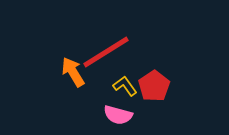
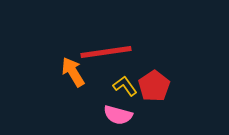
red line: rotated 24 degrees clockwise
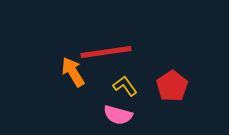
red pentagon: moved 18 px right
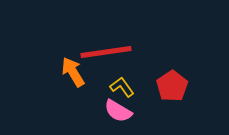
yellow L-shape: moved 3 px left, 1 px down
pink semicircle: moved 4 px up; rotated 16 degrees clockwise
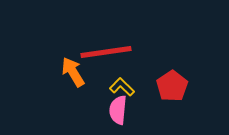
yellow L-shape: rotated 10 degrees counterclockwise
pink semicircle: moved 1 px up; rotated 64 degrees clockwise
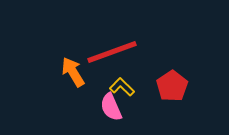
red line: moved 6 px right; rotated 12 degrees counterclockwise
pink semicircle: moved 7 px left, 3 px up; rotated 28 degrees counterclockwise
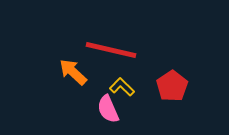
red line: moved 1 px left, 2 px up; rotated 33 degrees clockwise
orange arrow: rotated 16 degrees counterclockwise
pink semicircle: moved 3 px left, 2 px down
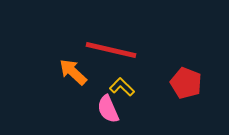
red pentagon: moved 14 px right, 3 px up; rotated 16 degrees counterclockwise
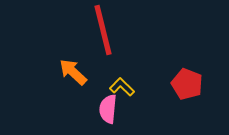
red line: moved 8 px left, 20 px up; rotated 63 degrees clockwise
red pentagon: moved 1 px right, 1 px down
pink semicircle: rotated 28 degrees clockwise
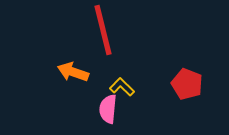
orange arrow: rotated 24 degrees counterclockwise
